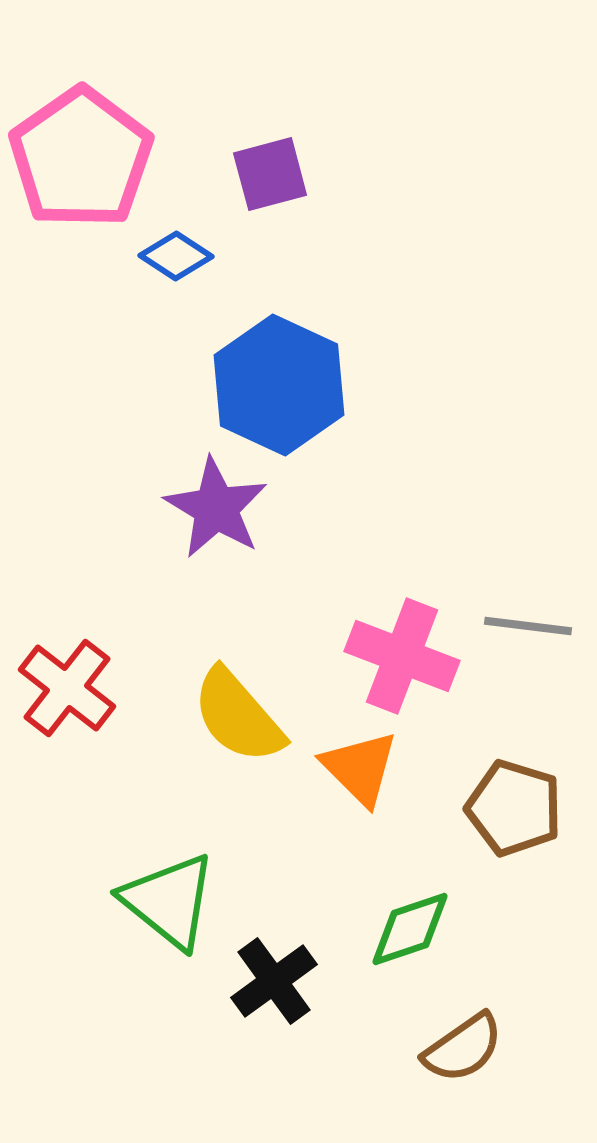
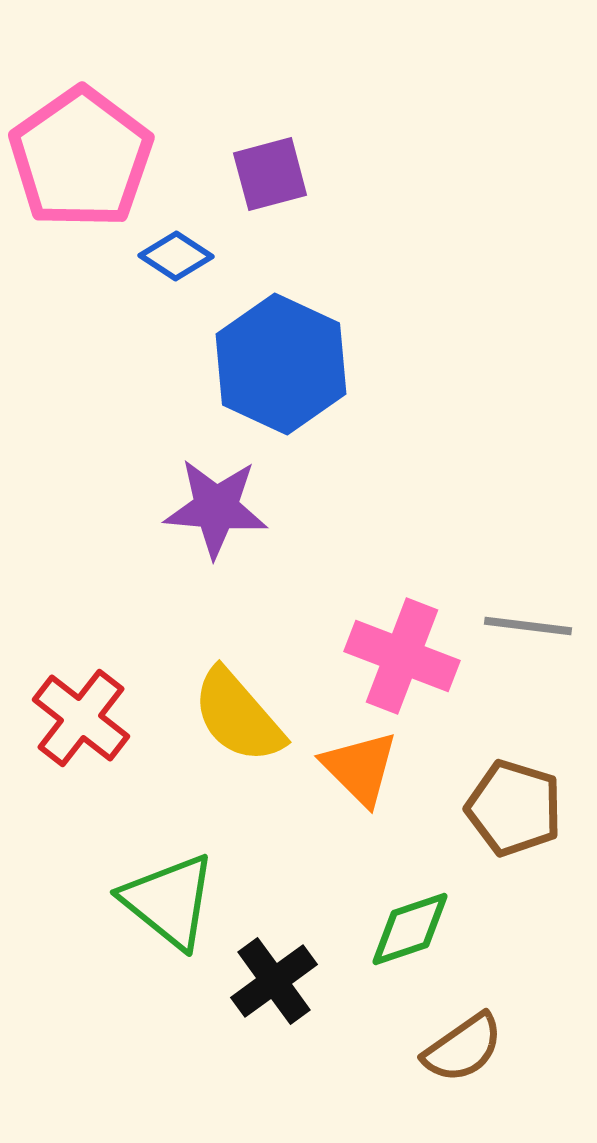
blue hexagon: moved 2 px right, 21 px up
purple star: rotated 26 degrees counterclockwise
red cross: moved 14 px right, 30 px down
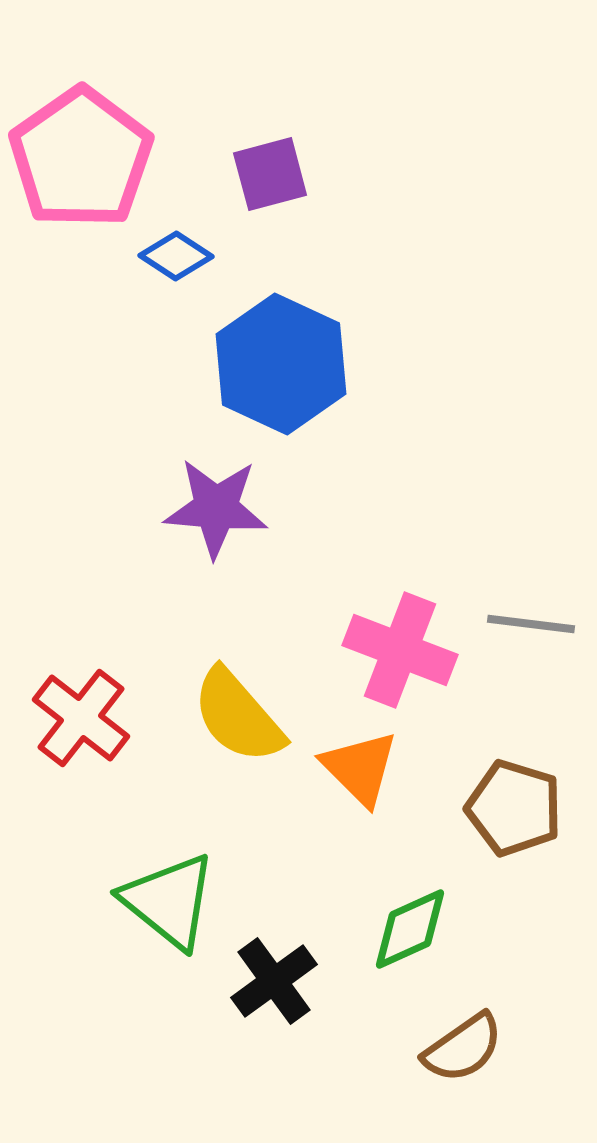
gray line: moved 3 px right, 2 px up
pink cross: moved 2 px left, 6 px up
green diamond: rotated 6 degrees counterclockwise
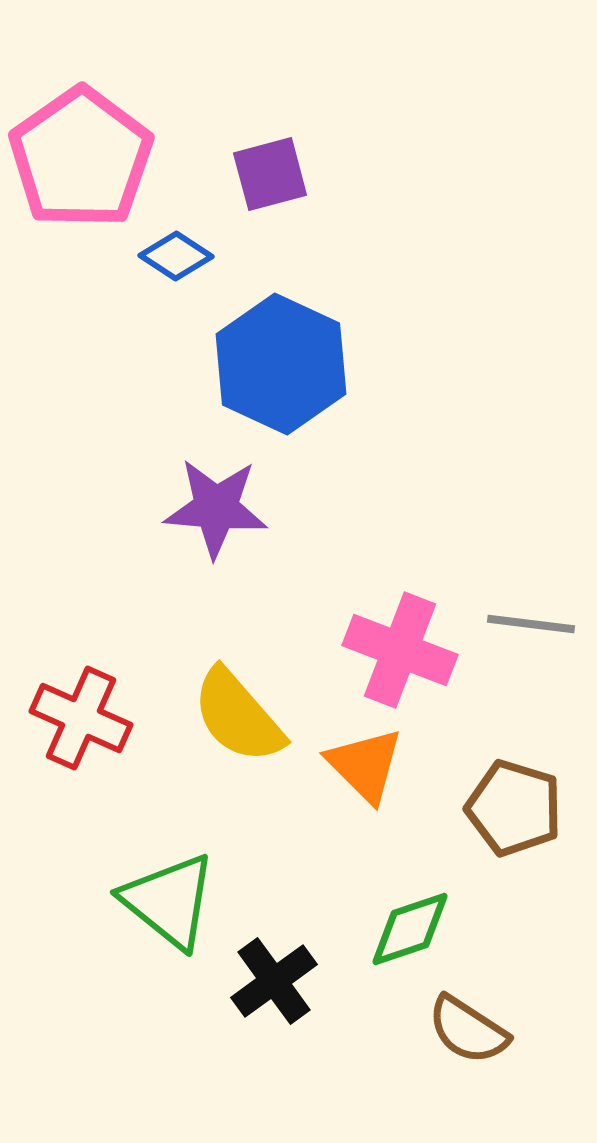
red cross: rotated 14 degrees counterclockwise
orange triangle: moved 5 px right, 3 px up
green diamond: rotated 6 degrees clockwise
brown semicircle: moved 5 px right, 18 px up; rotated 68 degrees clockwise
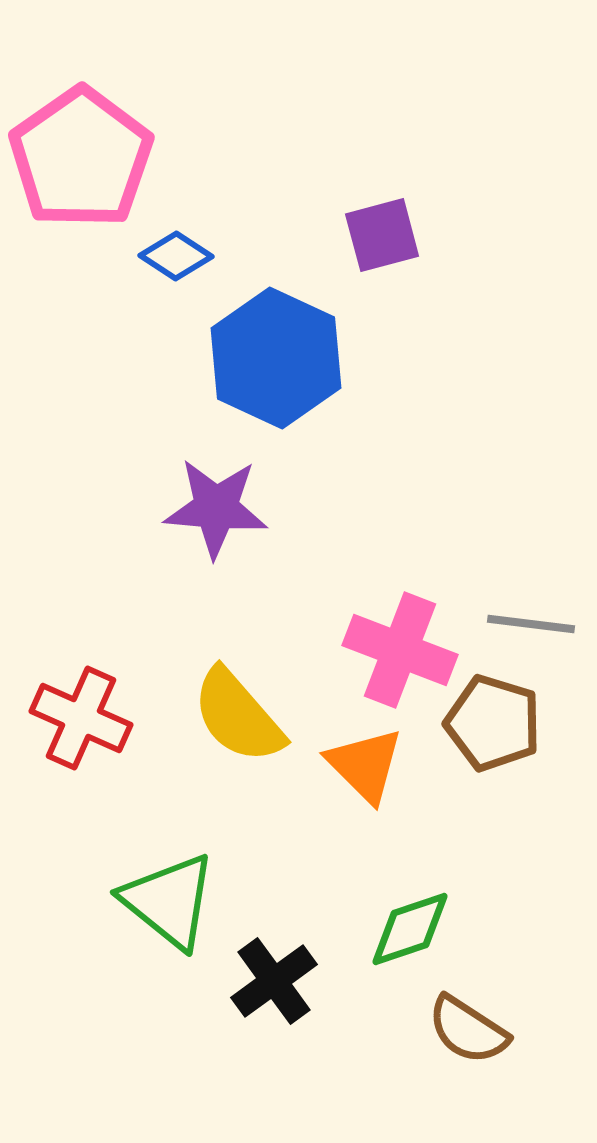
purple square: moved 112 px right, 61 px down
blue hexagon: moved 5 px left, 6 px up
brown pentagon: moved 21 px left, 85 px up
